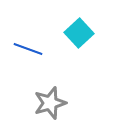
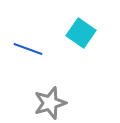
cyan square: moved 2 px right; rotated 12 degrees counterclockwise
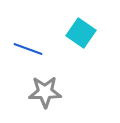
gray star: moved 5 px left, 11 px up; rotated 16 degrees clockwise
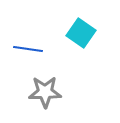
blue line: rotated 12 degrees counterclockwise
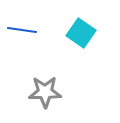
blue line: moved 6 px left, 19 px up
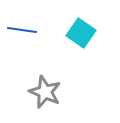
gray star: rotated 24 degrees clockwise
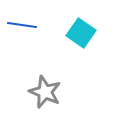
blue line: moved 5 px up
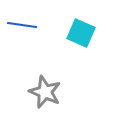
cyan square: rotated 12 degrees counterclockwise
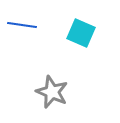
gray star: moved 7 px right
